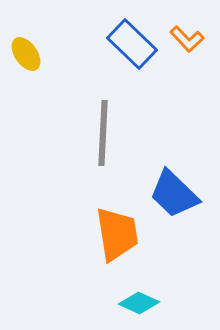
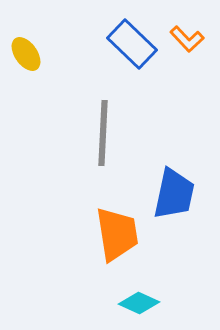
blue trapezoid: rotated 122 degrees counterclockwise
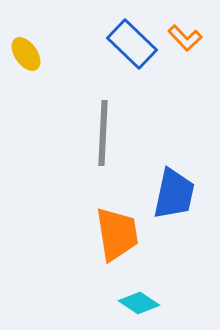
orange L-shape: moved 2 px left, 1 px up
cyan diamond: rotated 9 degrees clockwise
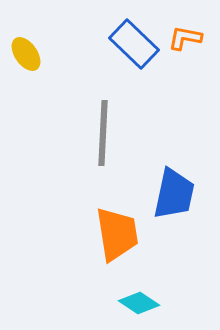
orange L-shape: rotated 144 degrees clockwise
blue rectangle: moved 2 px right
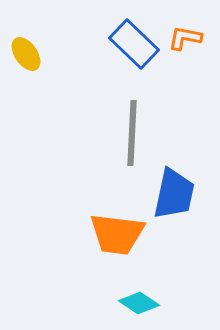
gray line: moved 29 px right
orange trapezoid: rotated 106 degrees clockwise
